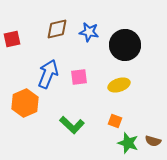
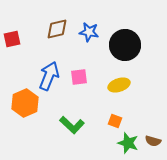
blue arrow: moved 1 px right, 2 px down
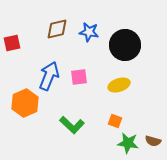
red square: moved 4 px down
green star: rotated 10 degrees counterclockwise
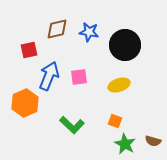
red square: moved 17 px right, 7 px down
green star: moved 3 px left, 1 px down; rotated 20 degrees clockwise
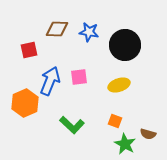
brown diamond: rotated 15 degrees clockwise
blue arrow: moved 1 px right, 5 px down
brown semicircle: moved 5 px left, 7 px up
